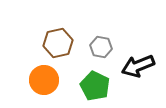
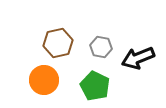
black arrow: moved 8 px up
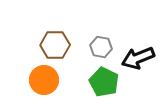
brown hexagon: moved 3 px left, 2 px down; rotated 12 degrees clockwise
green pentagon: moved 9 px right, 4 px up
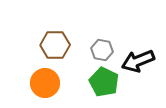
gray hexagon: moved 1 px right, 3 px down
black arrow: moved 3 px down
orange circle: moved 1 px right, 3 px down
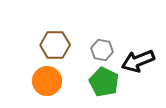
orange circle: moved 2 px right, 2 px up
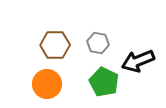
gray hexagon: moved 4 px left, 7 px up
orange circle: moved 3 px down
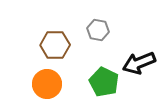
gray hexagon: moved 13 px up
black arrow: moved 1 px right, 2 px down
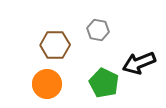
green pentagon: moved 1 px down
